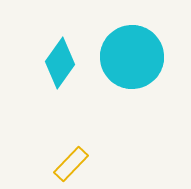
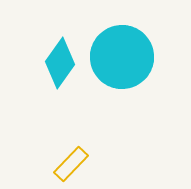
cyan circle: moved 10 px left
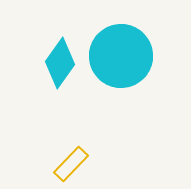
cyan circle: moved 1 px left, 1 px up
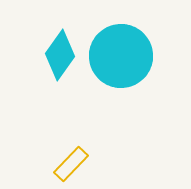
cyan diamond: moved 8 px up
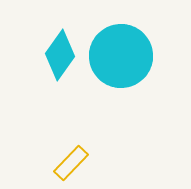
yellow rectangle: moved 1 px up
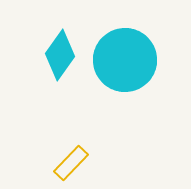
cyan circle: moved 4 px right, 4 px down
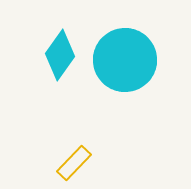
yellow rectangle: moved 3 px right
